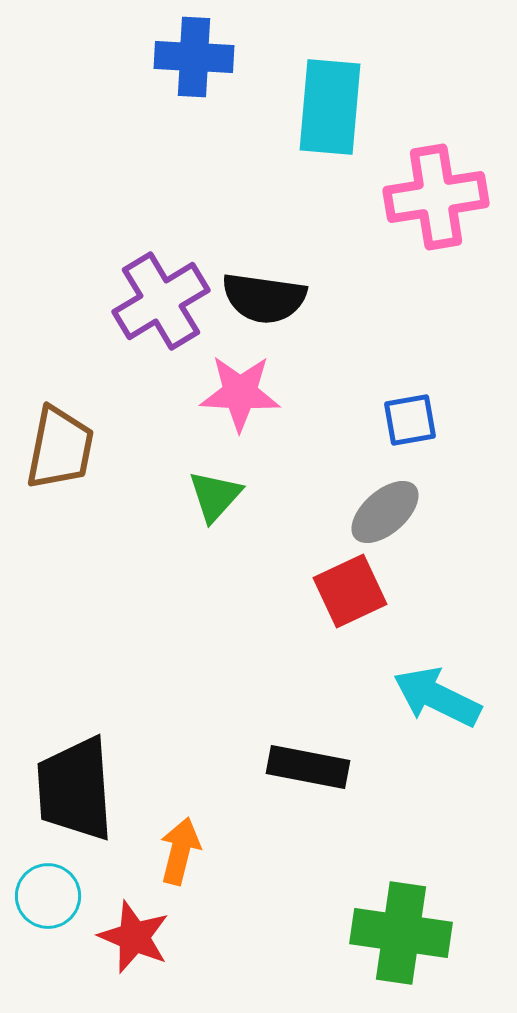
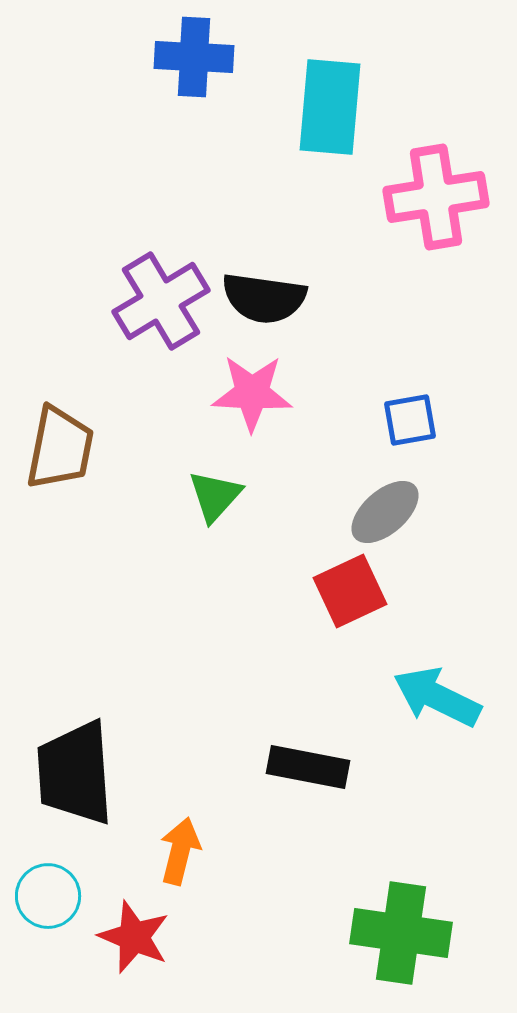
pink star: moved 12 px right
black trapezoid: moved 16 px up
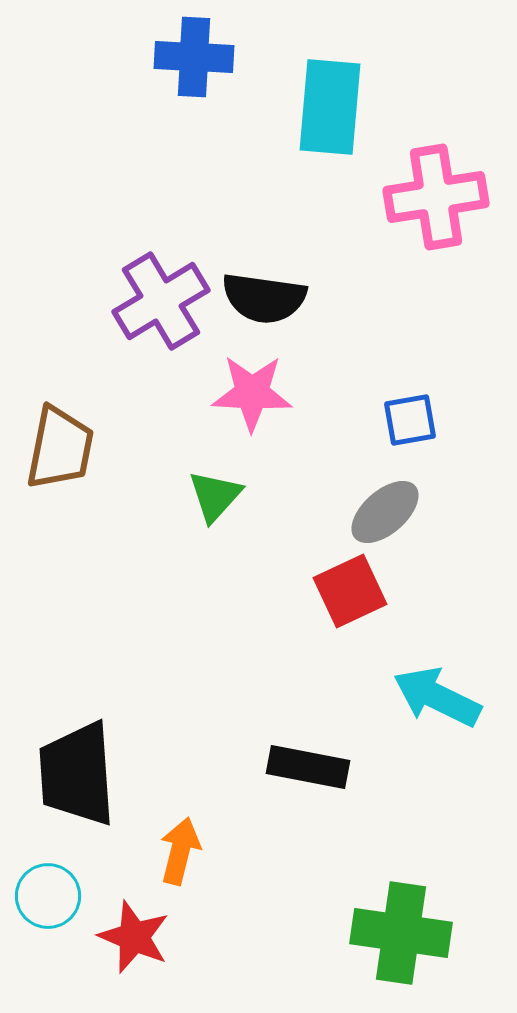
black trapezoid: moved 2 px right, 1 px down
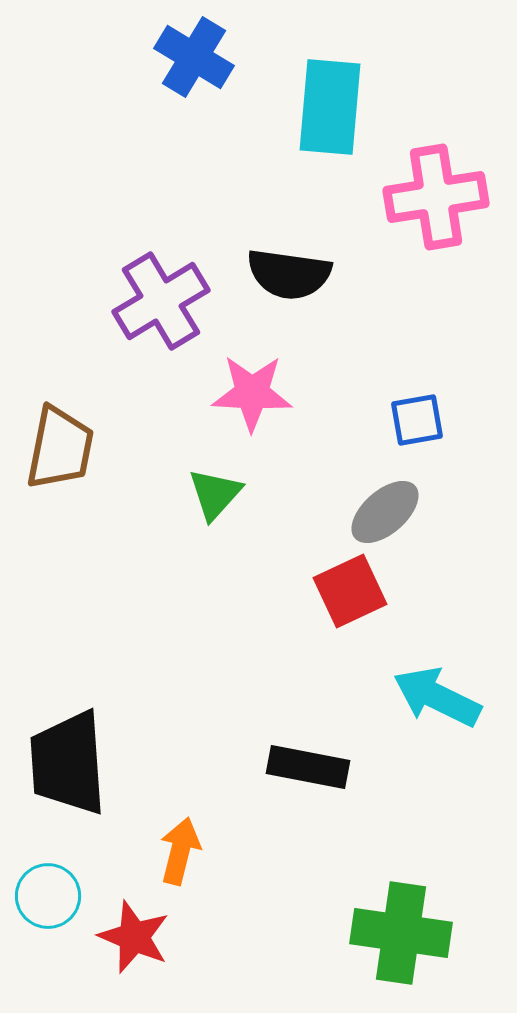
blue cross: rotated 28 degrees clockwise
black semicircle: moved 25 px right, 24 px up
blue square: moved 7 px right
green triangle: moved 2 px up
black trapezoid: moved 9 px left, 11 px up
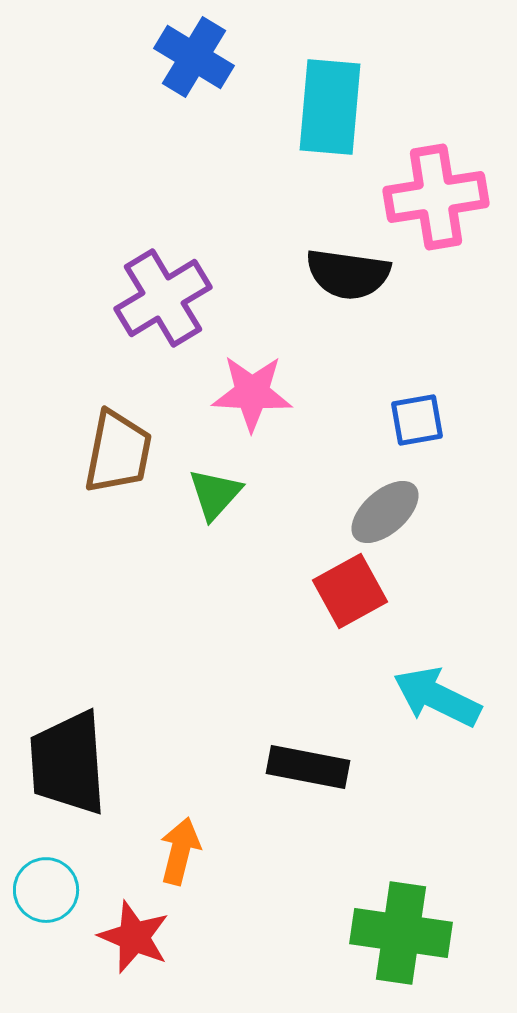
black semicircle: moved 59 px right
purple cross: moved 2 px right, 3 px up
brown trapezoid: moved 58 px right, 4 px down
red square: rotated 4 degrees counterclockwise
cyan circle: moved 2 px left, 6 px up
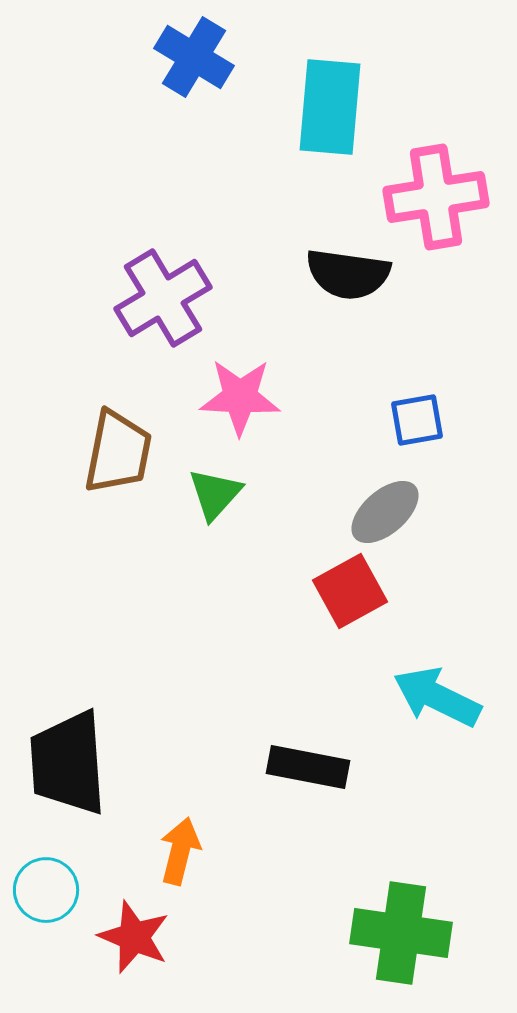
pink star: moved 12 px left, 4 px down
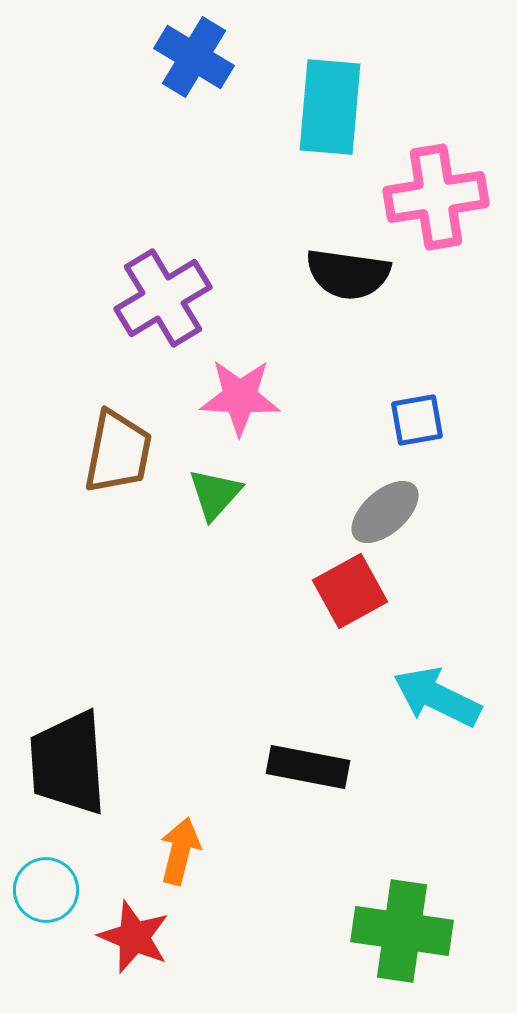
green cross: moved 1 px right, 2 px up
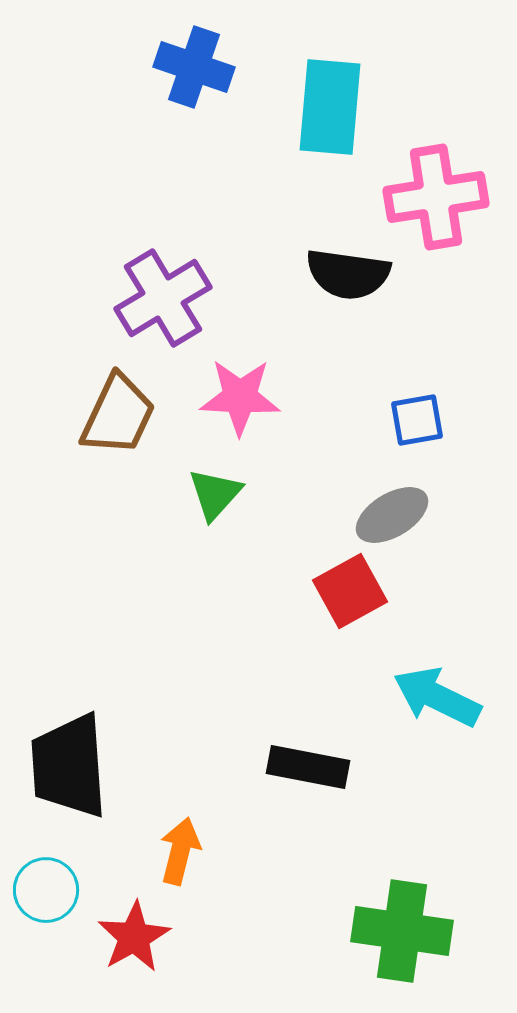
blue cross: moved 10 px down; rotated 12 degrees counterclockwise
brown trapezoid: moved 37 px up; rotated 14 degrees clockwise
gray ellipse: moved 7 px right, 3 px down; rotated 10 degrees clockwise
black trapezoid: moved 1 px right, 3 px down
red star: rotated 20 degrees clockwise
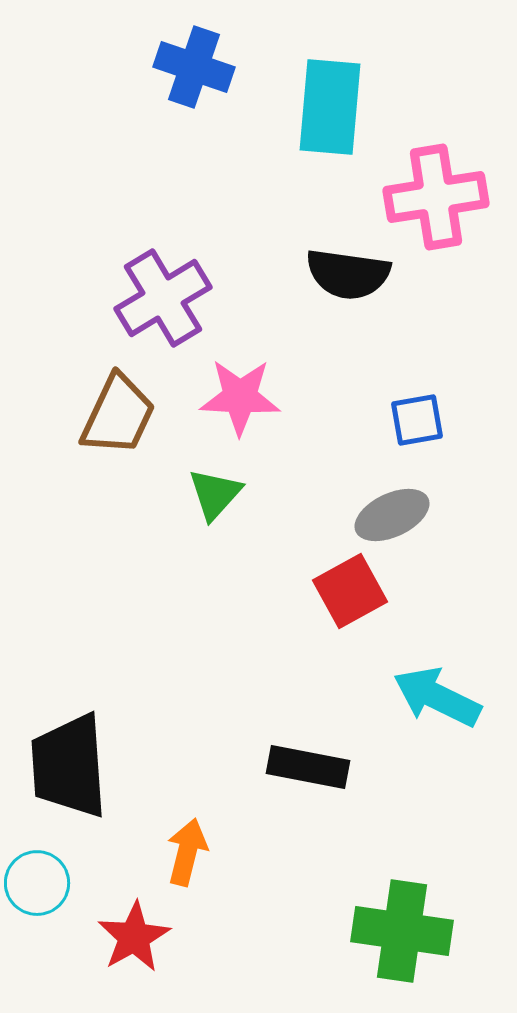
gray ellipse: rotated 6 degrees clockwise
orange arrow: moved 7 px right, 1 px down
cyan circle: moved 9 px left, 7 px up
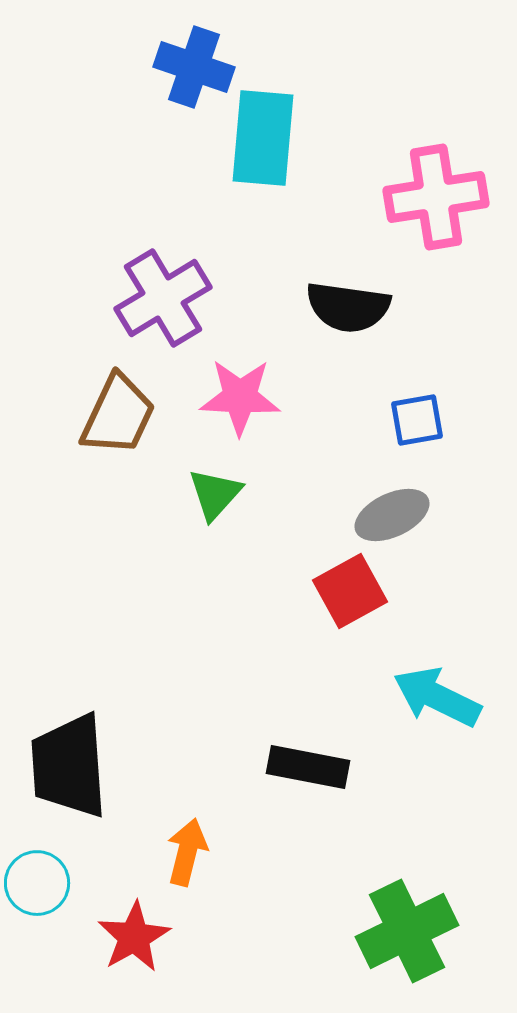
cyan rectangle: moved 67 px left, 31 px down
black semicircle: moved 33 px down
green cross: moved 5 px right; rotated 34 degrees counterclockwise
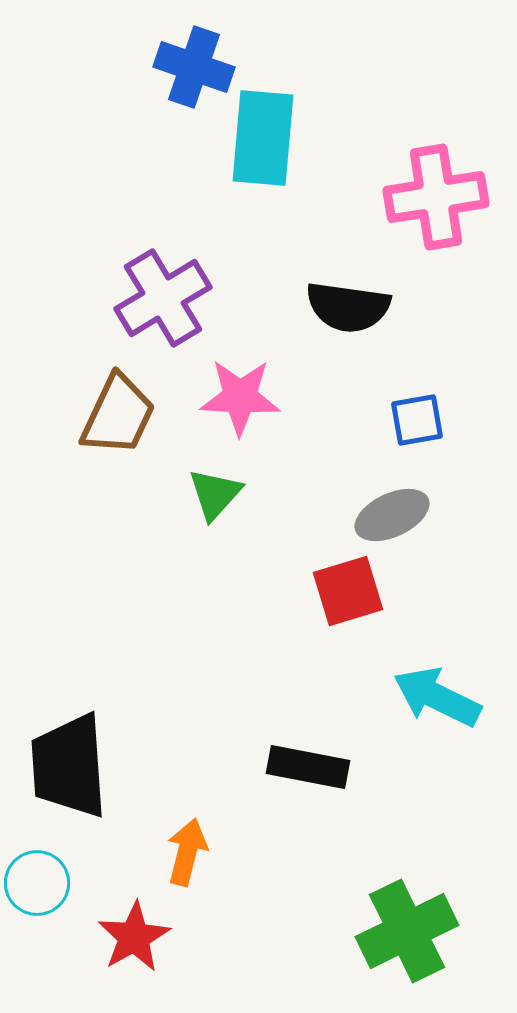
red square: moved 2 px left; rotated 12 degrees clockwise
